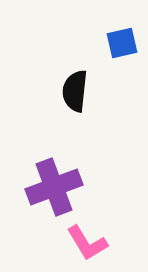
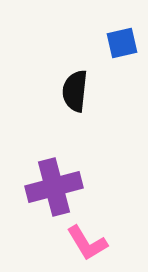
purple cross: rotated 6 degrees clockwise
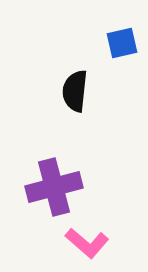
pink L-shape: rotated 18 degrees counterclockwise
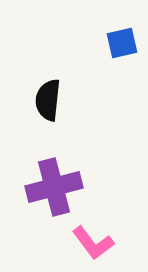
black semicircle: moved 27 px left, 9 px down
pink L-shape: moved 6 px right; rotated 12 degrees clockwise
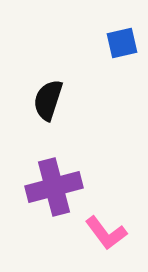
black semicircle: rotated 12 degrees clockwise
pink L-shape: moved 13 px right, 10 px up
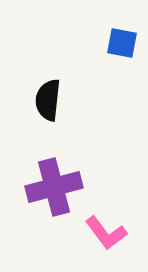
blue square: rotated 24 degrees clockwise
black semicircle: rotated 12 degrees counterclockwise
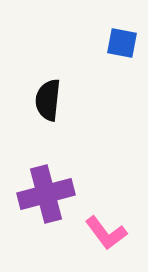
purple cross: moved 8 px left, 7 px down
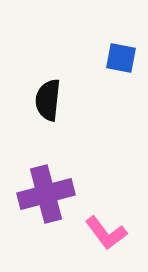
blue square: moved 1 px left, 15 px down
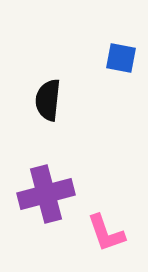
pink L-shape: rotated 18 degrees clockwise
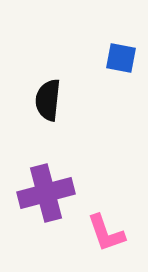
purple cross: moved 1 px up
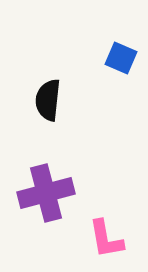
blue square: rotated 12 degrees clockwise
pink L-shape: moved 6 px down; rotated 9 degrees clockwise
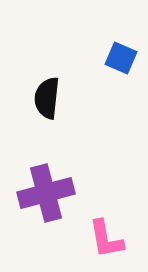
black semicircle: moved 1 px left, 2 px up
